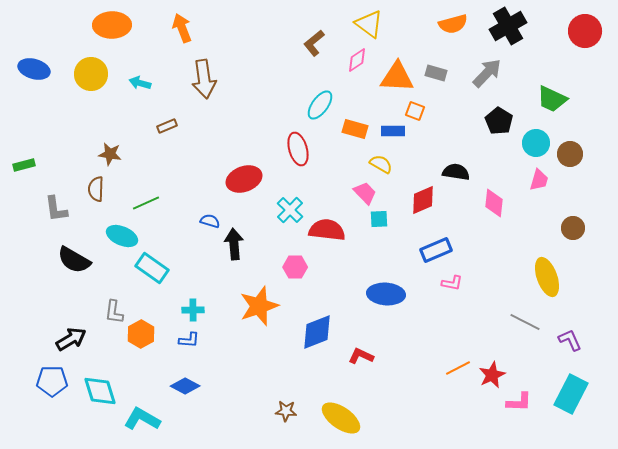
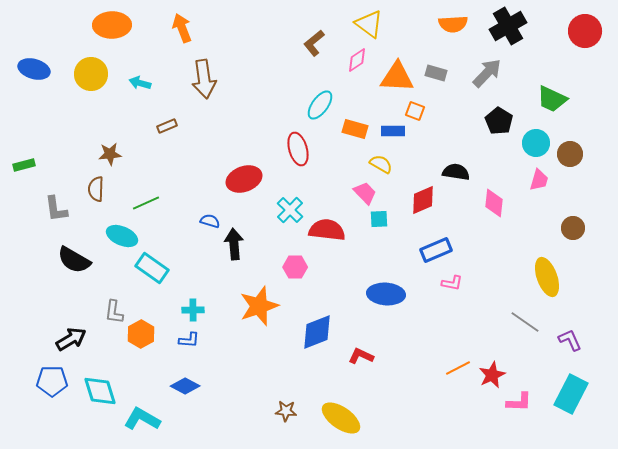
orange semicircle at (453, 24): rotated 12 degrees clockwise
brown star at (110, 154): rotated 15 degrees counterclockwise
gray line at (525, 322): rotated 8 degrees clockwise
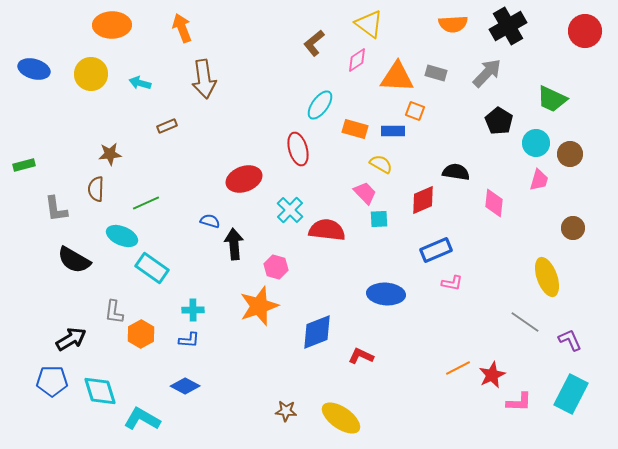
pink hexagon at (295, 267): moved 19 px left; rotated 15 degrees clockwise
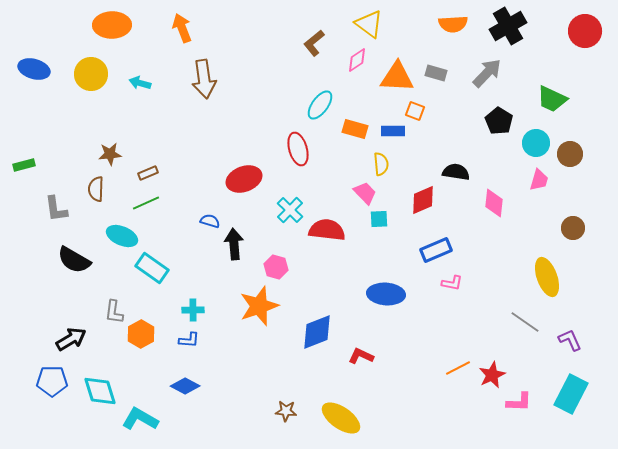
brown rectangle at (167, 126): moved 19 px left, 47 px down
yellow semicircle at (381, 164): rotated 55 degrees clockwise
cyan L-shape at (142, 419): moved 2 px left
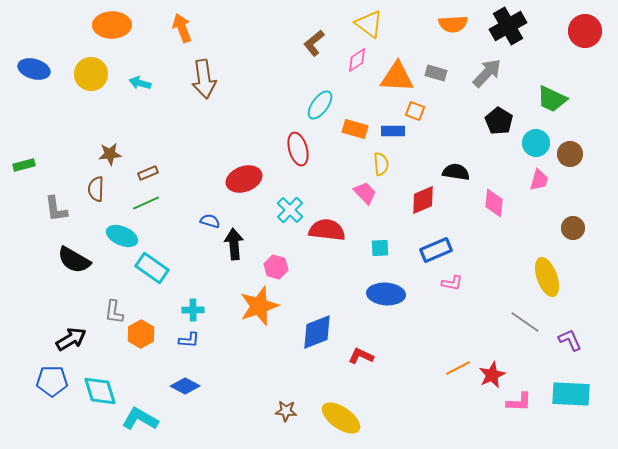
cyan square at (379, 219): moved 1 px right, 29 px down
cyan rectangle at (571, 394): rotated 66 degrees clockwise
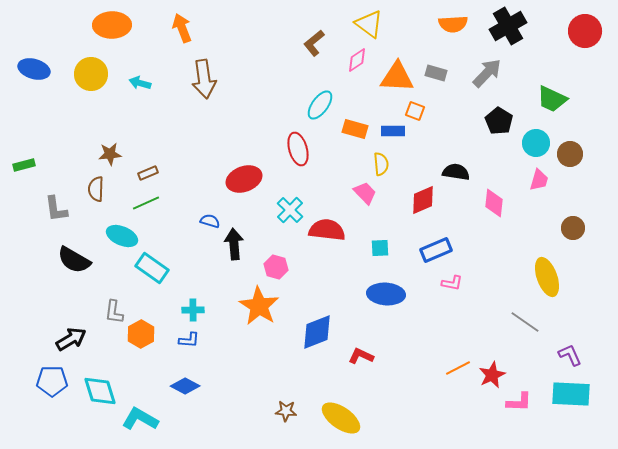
orange star at (259, 306): rotated 21 degrees counterclockwise
purple L-shape at (570, 340): moved 15 px down
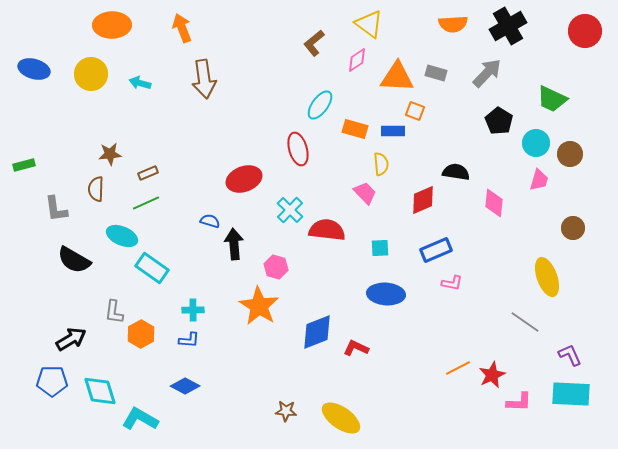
red L-shape at (361, 356): moved 5 px left, 8 px up
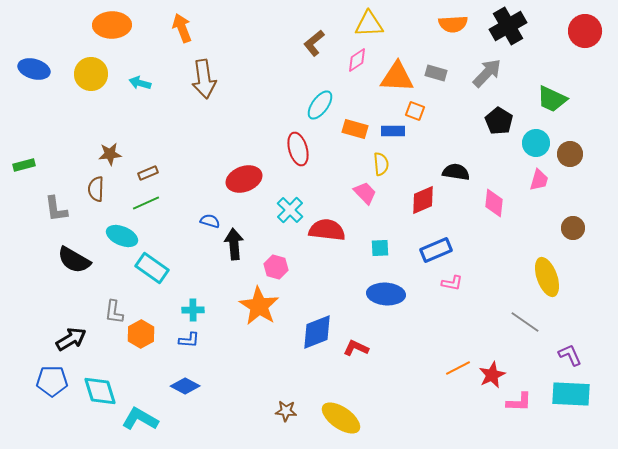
yellow triangle at (369, 24): rotated 40 degrees counterclockwise
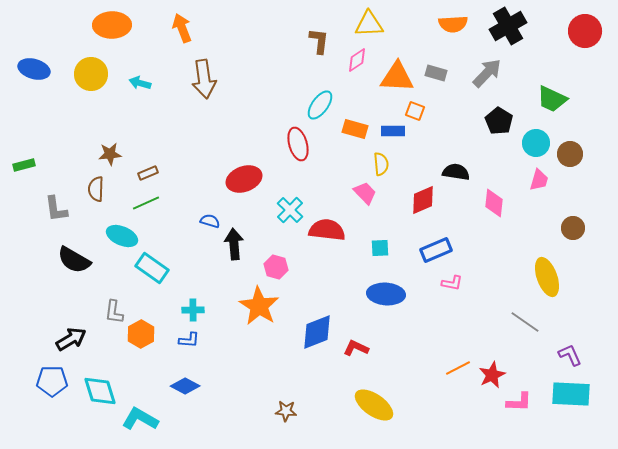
brown L-shape at (314, 43): moved 5 px right, 2 px up; rotated 136 degrees clockwise
red ellipse at (298, 149): moved 5 px up
yellow ellipse at (341, 418): moved 33 px right, 13 px up
